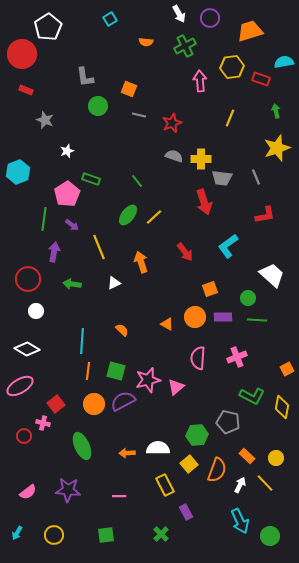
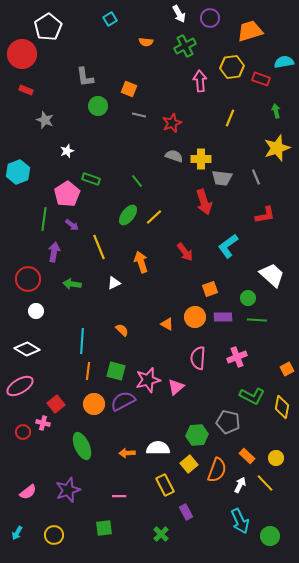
red circle at (24, 436): moved 1 px left, 4 px up
purple star at (68, 490): rotated 25 degrees counterclockwise
green square at (106, 535): moved 2 px left, 7 px up
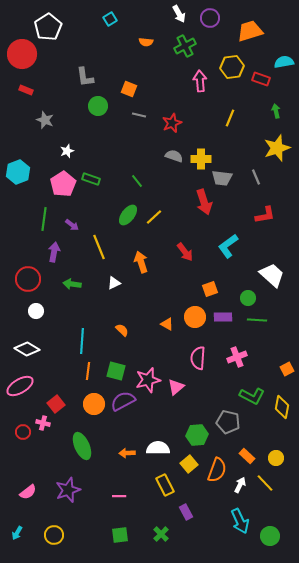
pink pentagon at (67, 194): moved 4 px left, 10 px up
green square at (104, 528): moved 16 px right, 7 px down
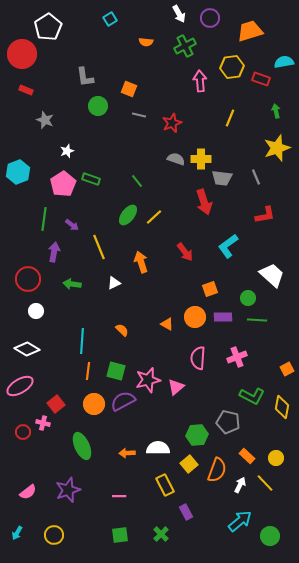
gray semicircle at (174, 156): moved 2 px right, 3 px down
cyan arrow at (240, 521): rotated 105 degrees counterclockwise
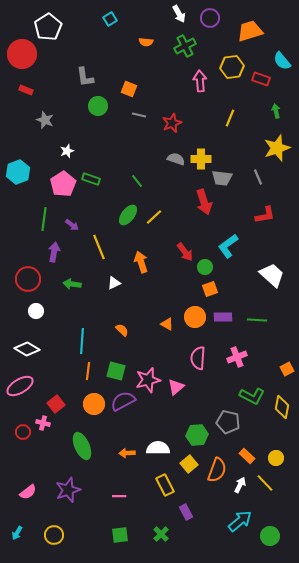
cyan semicircle at (284, 62): moved 2 px left, 1 px up; rotated 120 degrees counterclockwise
gray line at (256, 177): moved 2 px right
green circle at (248, 298): moved 43 px left, 31 px up
